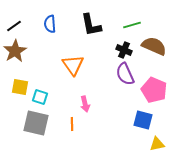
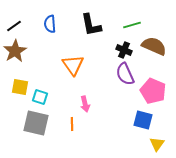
pink pentagon: moved 1 px left, 1 px down
yellow triangle: rotated 42 degrees counterclockwise
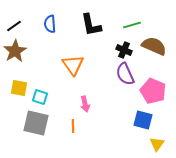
yellow square: moved 1 px left, 1 px down
orange line: moved 1 px right, 2 px down
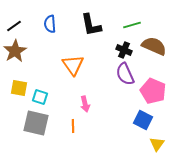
blue square: rotated 12 degrees clockwise
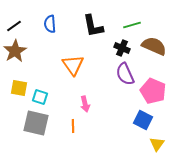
black L-shape: moved 2 px right, 1 px down
black cross: moved 2 px left, 2 px up
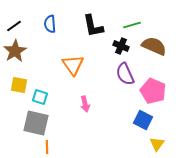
black cross: moved 1 px left, 2 px up
yellow square: moved 3 px up
orange line: moved 26 px left, 21 px down
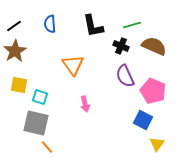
purple semicircle: moved 2 px down
orange line: rotated 40 degrees counterclockwise
